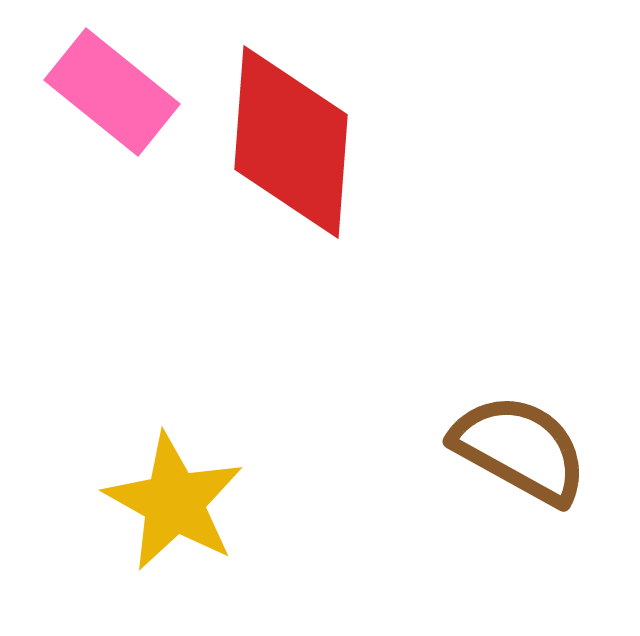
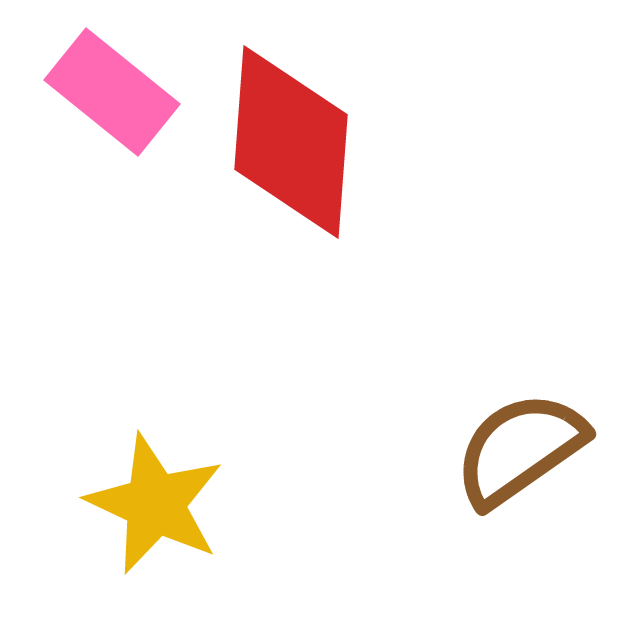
brown semicircle: rotated 64 degrees counterclockwise
yellow star: moved 19 px left, 2 px down; rotated 4 degrees counterclockwise
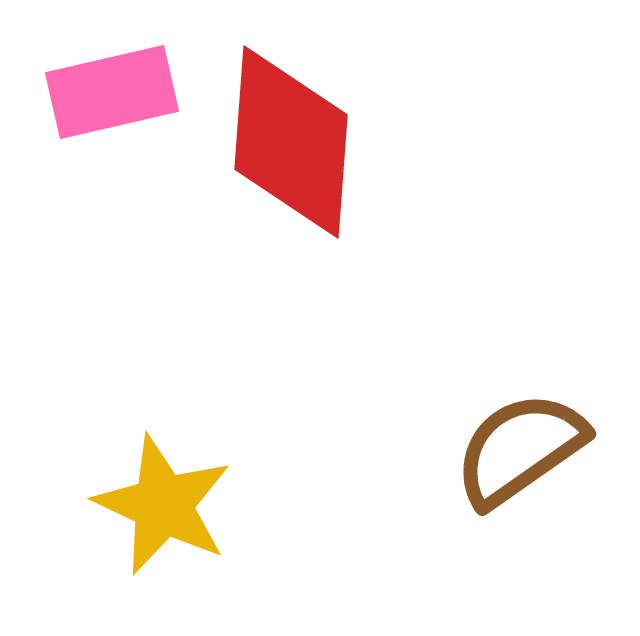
pink rectangle: rotated 52 degrees counterclockwise
yellow star: moved 8 px right, 1 px down
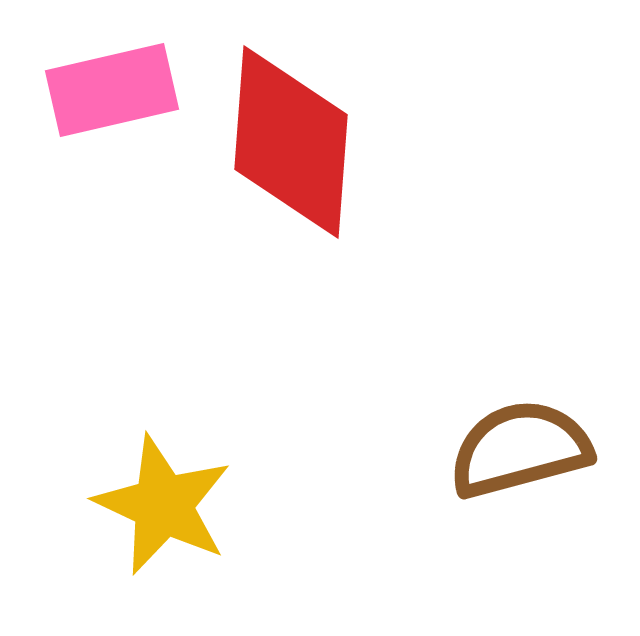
pink rectangle: moved 2 px up
brown semicircle: rotated 20 degrees clockwise
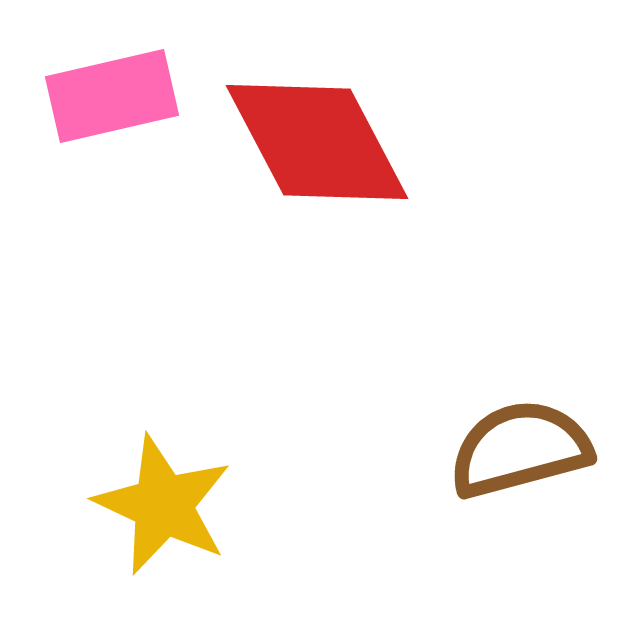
pink rectangle: moved 6 px down
red diamond: moved 26 px right; rotated 32 degrees counterclockwise
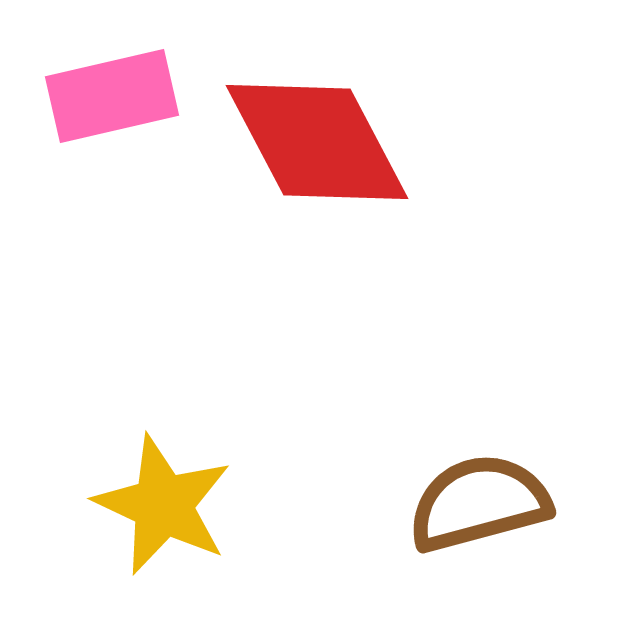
brown semicircle: moved 41 px left, 54 px down
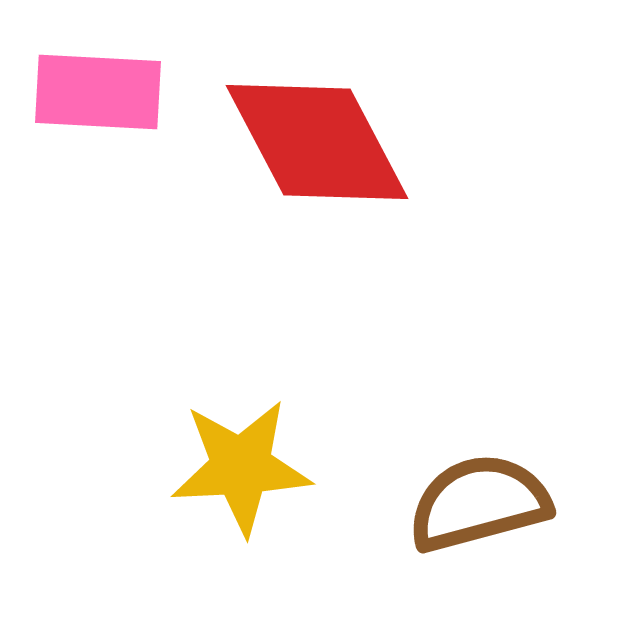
pink rectangle: moved 14 px left, 4 px up; rotated 16 degrees clockwise
yellow star: moved 78 px right, 38 px up; rotated 28 degrees counterclockwise
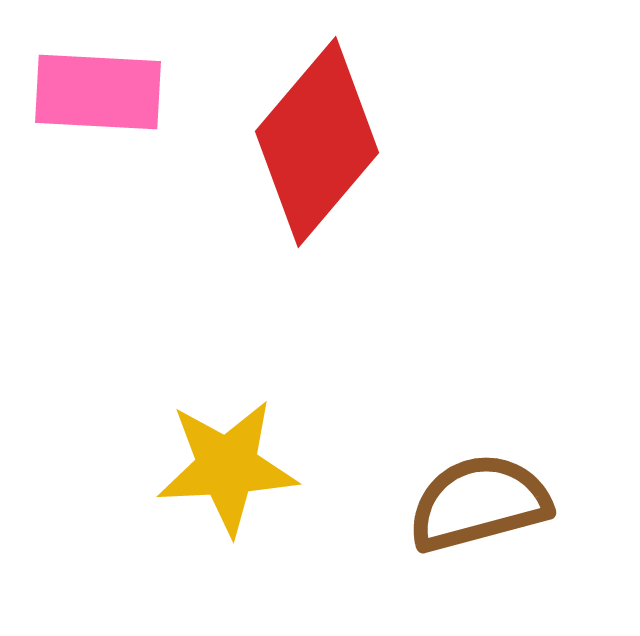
red diamond: rotated 68 degrees clockwise
yellow star: moved 14 px left
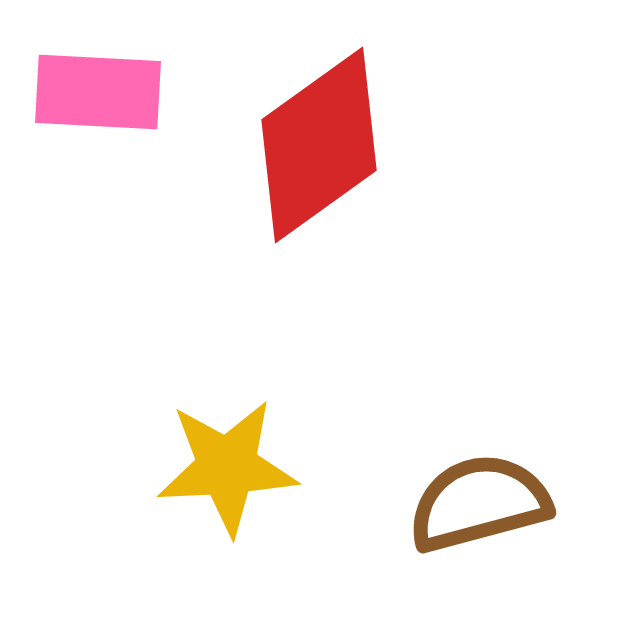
red diamond: moved 2 px right, 3 px down; rotated 14 degrees clockwise
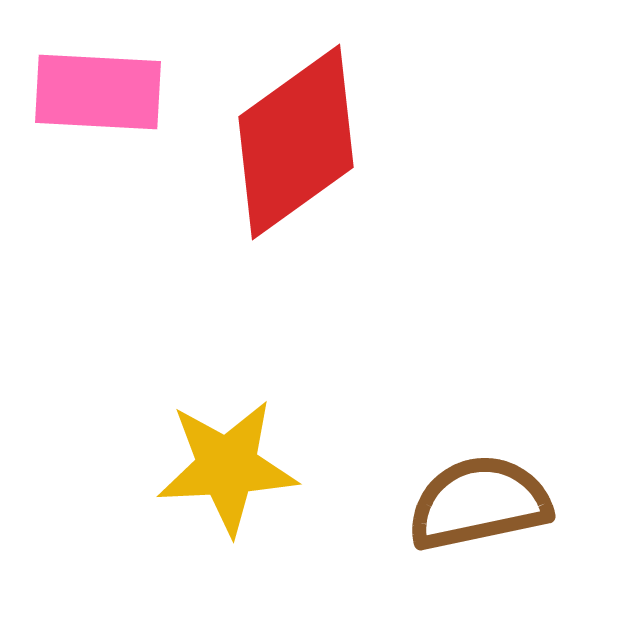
red diamond: moved 23 px left, 3 px up
brown semicircle: rotated 3 degrees clockwise
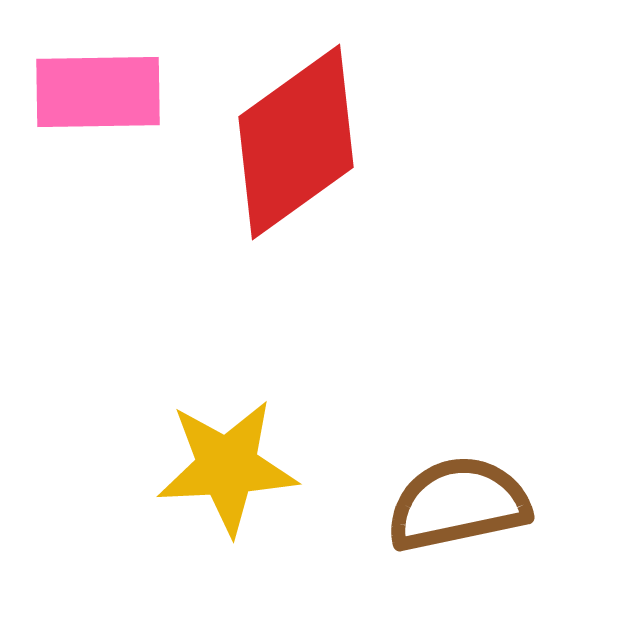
pink rectangle: rotated 4 degrees counterclockwise
brown semicircle: moved 21 px left, 1 px down
